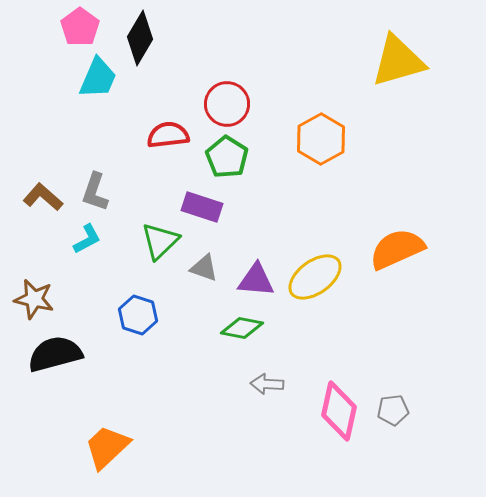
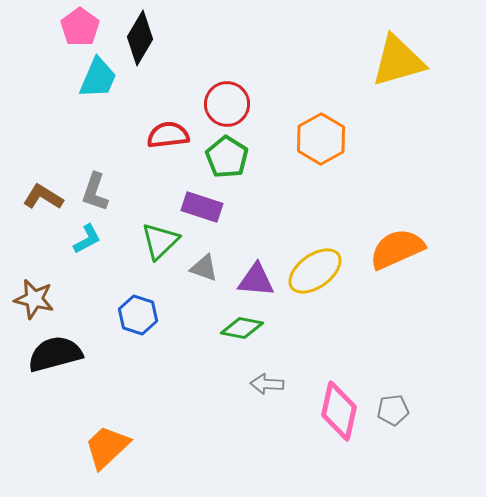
brown L-shape: rotated 9 degrees counterclockwise
yellow ellipse: moved 6 px up
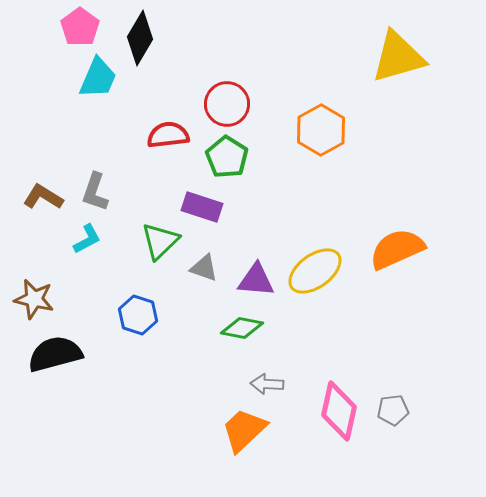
yellow triangle: moved 4 px up
orange hexagon: moved 9 px up
orange trapezoid: moved 137 px right, 17 px up
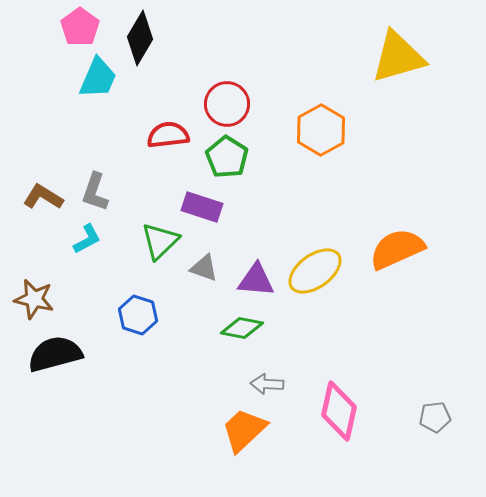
gray pentagon: moved 42 px right, 7 px down
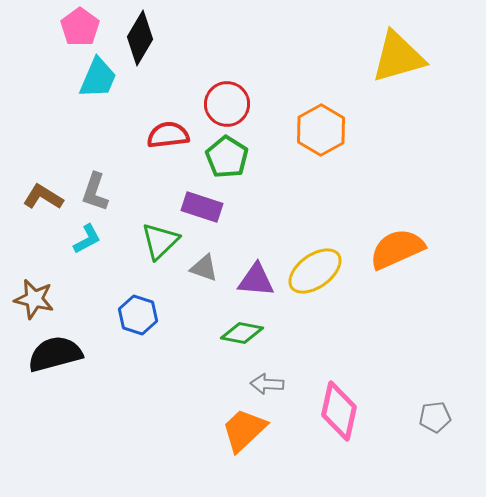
green diamond: moved 5 px down
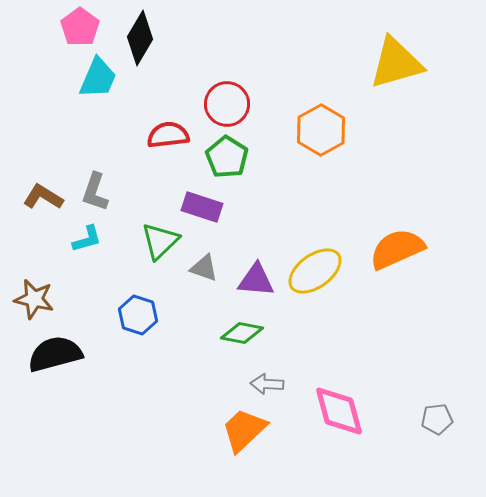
yellow triangle: moved 2 px left, 6 px down
cyan L-shape: rotated 12 degrees clockwise
pink diamond: rotated 28 degrees counterclockwise
gray pentagon: moved 2 px right, 2 px down
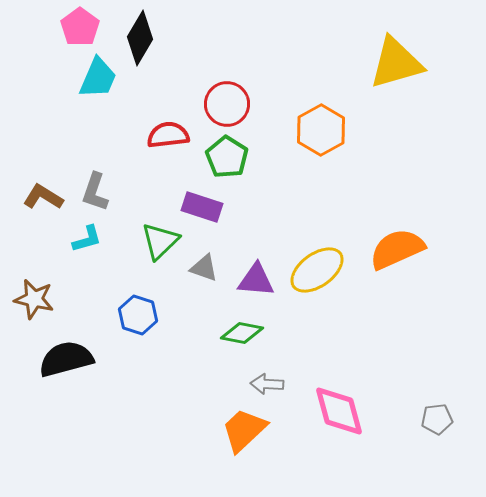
yellow ellipse: moved 2 px right, 1 px up
black semicircle: moved 11 px right, 5 px down
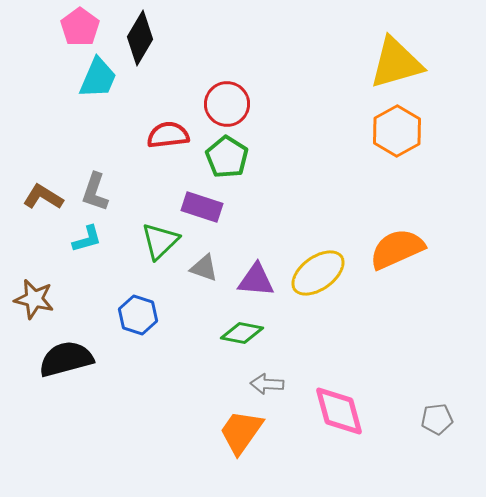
orange hexagon: moved 76 px right, 1 px down
yellow ellipse: moved 1 px right, 3 px down
orange trapezoid: moved 3 px left, 2 px down; rotated 12 degrees counterclockwise
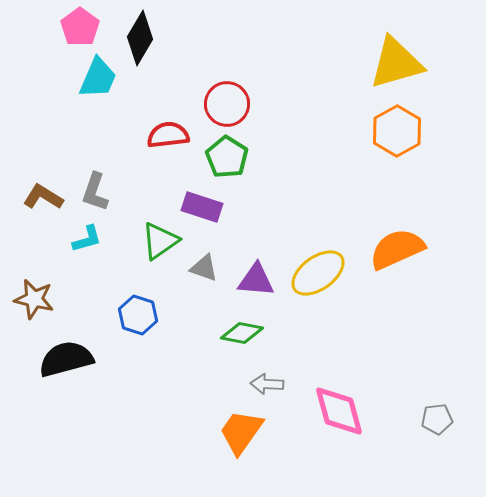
green triangle: rotated 9 degrees clockwise
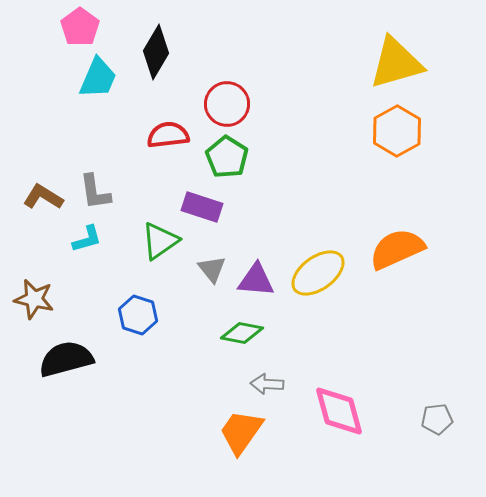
black diamond: moved 16 px right, 14 px down
gray L-shape: rotated 27 degrees counterclockwise
gray triangle: moved 8 px right, 1 px down; rotated 32 degrees clockwise
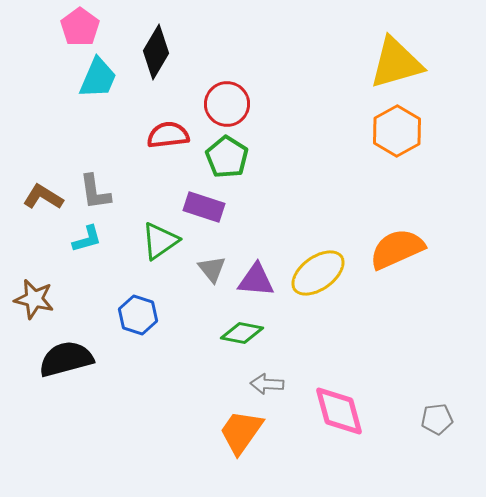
purple rectangle: moved 2 px right
